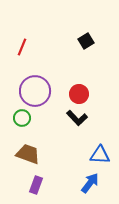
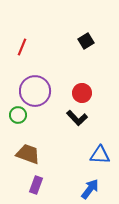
red circle: moved 3 px right, 1 px up
green circle: moved 4 px left, 3 px up
blue arrow: moved 6 px down
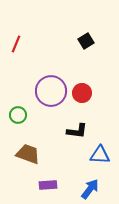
red line: moved 6 px left, 3 px up
purple circle: moved 16 px right
black L-shape: moved 13 px down; rotated 40 degrees counterclockwise
purple rectangle: moved 12 px right; rotated 66 degrees clockwise
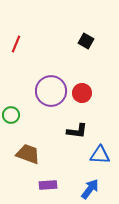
black square: rotated 28 degrees counterclockwise
green circle: moved 7 px left
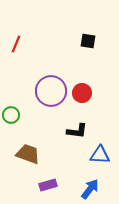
black square: moved 2 px right; rotated 21 degrees counterclockwise
purple rectangle: rotated 12 degrees counterclockwise
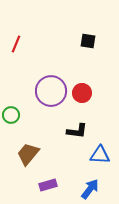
brown trapezoid: rotated 70 degrees counterclockwise
